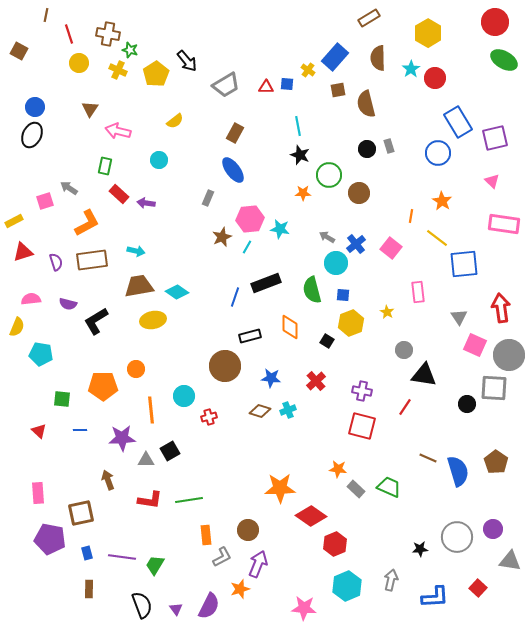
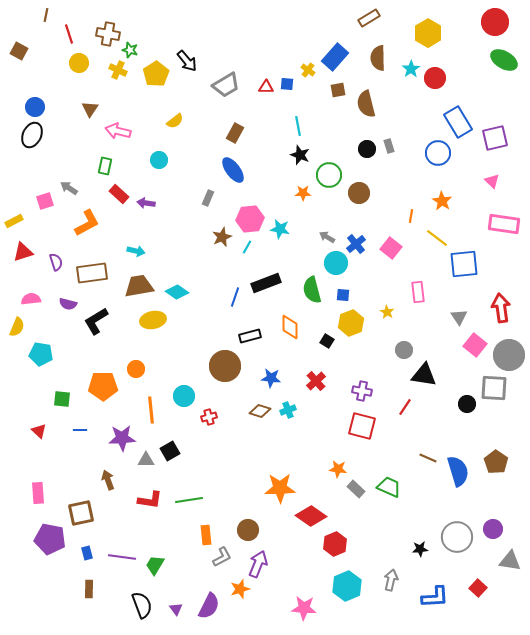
brown rectangle at (92, 260): moved 13 px down
pink square at (475, 345): rotated 15 degrees clockwise
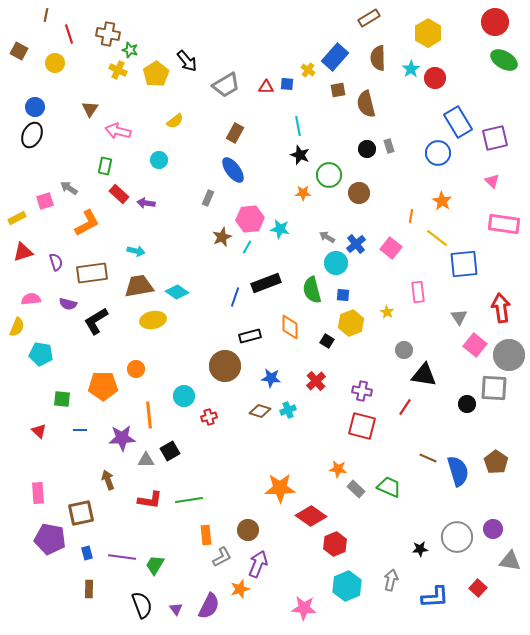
yellow circle at (79, 63): moved 24 px left
yellow rectangle at (14, 221): moved 3 px right, 3 px up
orange line at (151, 410): moved 2 px left, 5 px down
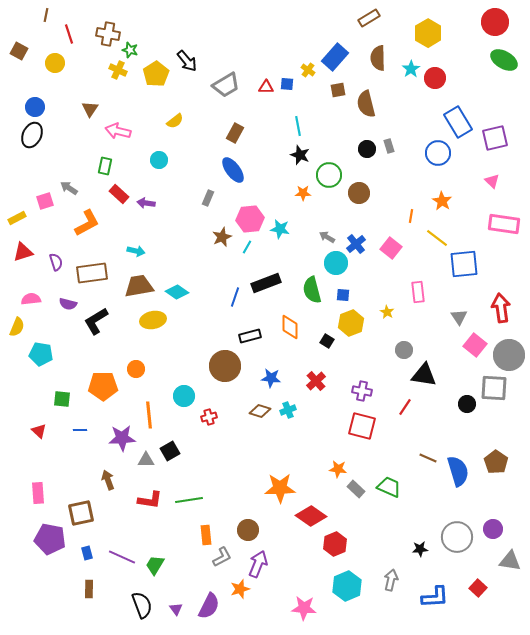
purple line at (122, 557): rotated 16 degrees clockwise
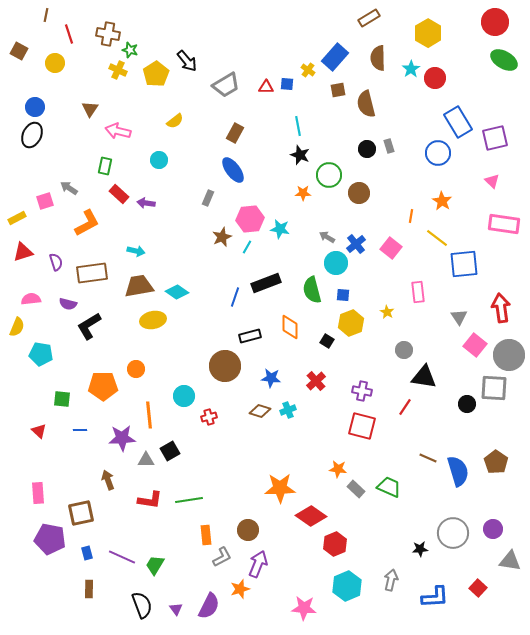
black L-shape at (96, 321): moved 7 px left, 5 px down
black triangle at (424, 375): moved 2 px down
gray circle at (457, 537): moved 4 px left, 4 px up
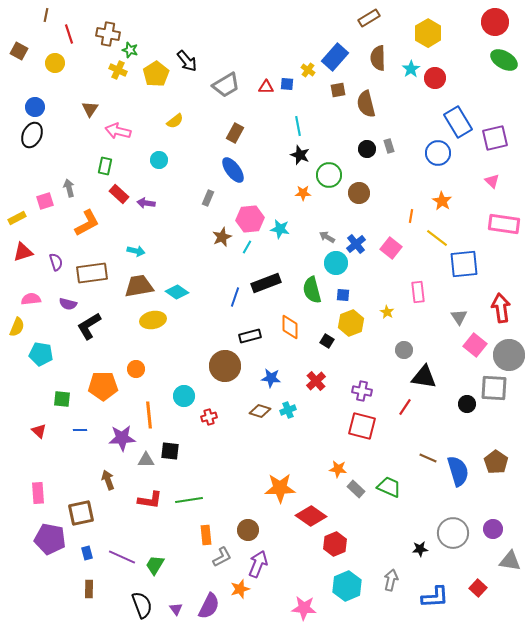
gray arrow at (69, 188): rotated 42 degrees clockwise
black square at (170, 451): rotated 36 degrees clockwise
